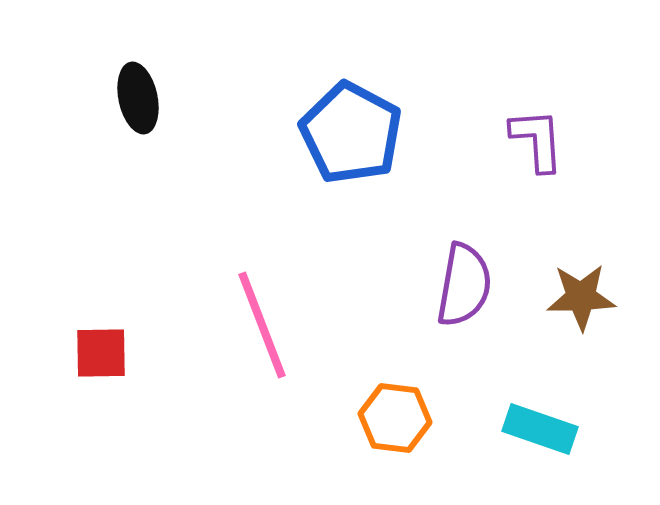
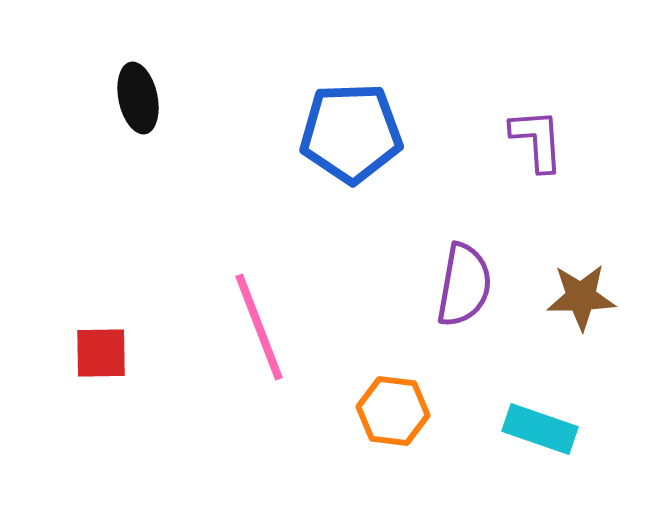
blue pentagon: rotated 30 degrees counterclockwise
pink line: moved 3 px left, 2 px down
orange hexagon: moved 2 px left, 7 px up
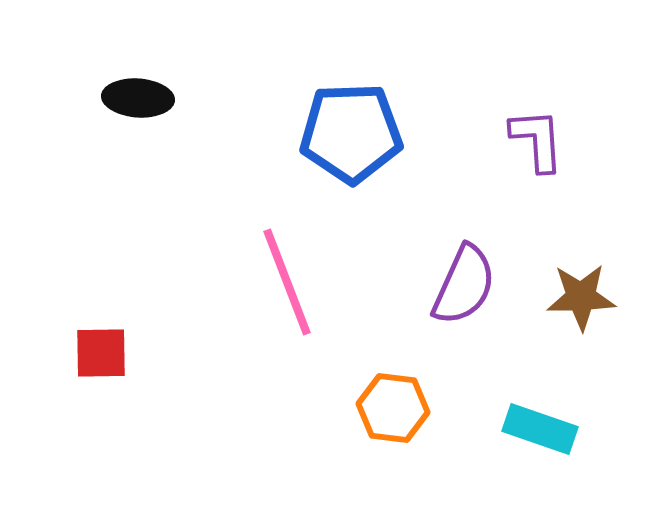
black ellipse: rotated 74 degrees counterclockwise
purple semicircle: rotated 14 degrees clockwise
pink line: moved 28 px right, 45 px up
orange hexagon: moved 3 px up
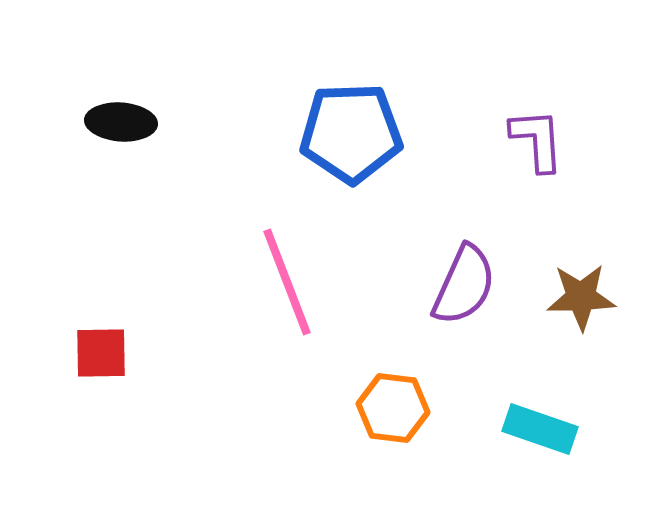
black ellipse: moved 17 px left, 24 px down
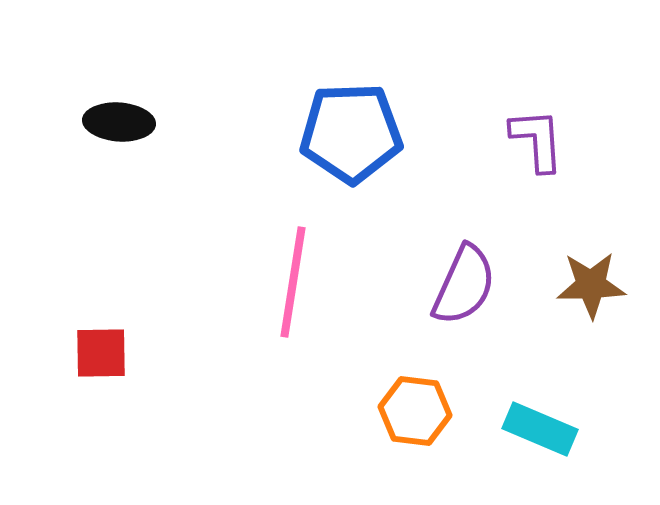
black ellipse: moved 2 px left
pink line: moved 6 px right; rotated 30 degrees clockwise
brown star: moved 10 px right, 12 px up
orange hexagon: moved 22 px right, 3 px down
cyan rectangle: rotated 4 degrees clockwise
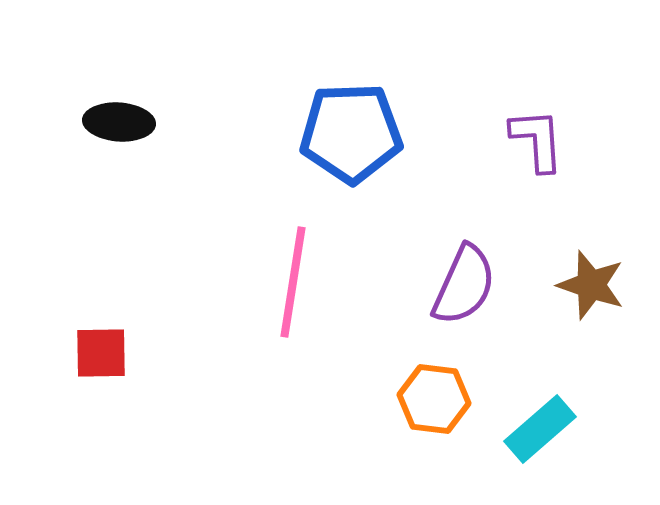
brown star: rotated 20 degrees clockwise
orange hexagon: moved 19 px right, 12 px up
cyan rectangle: rotated 64 degrees counterclockwise
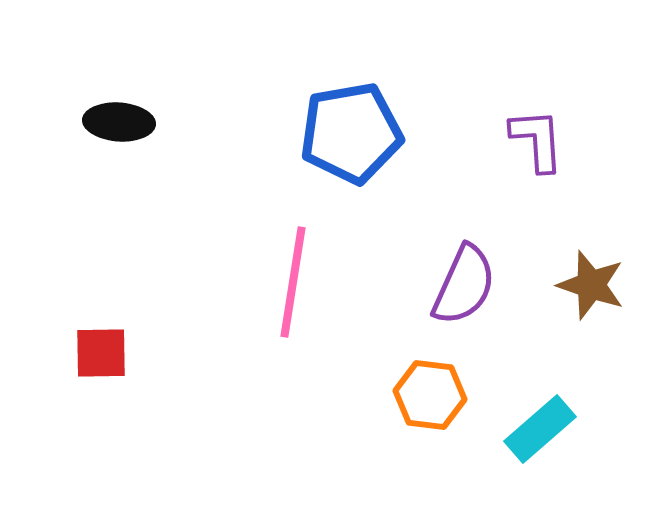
blue pentagon: rotated 8 degrees counterclockwise
orange hexagon: moved 4 px left, 4 px up
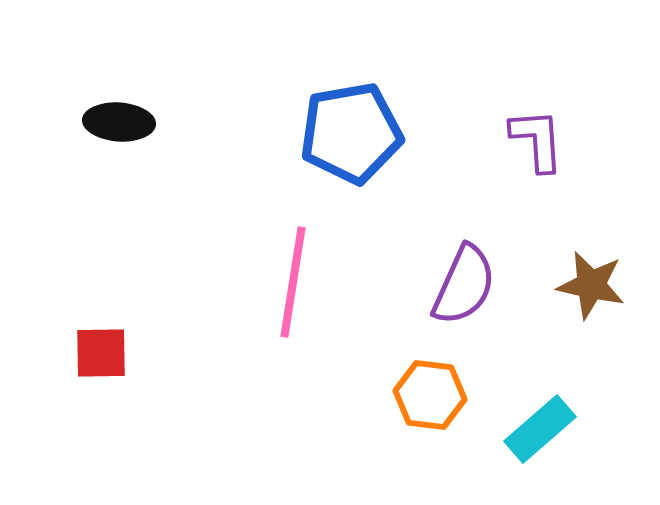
brown star: rotated 6 degrees counterclockwise
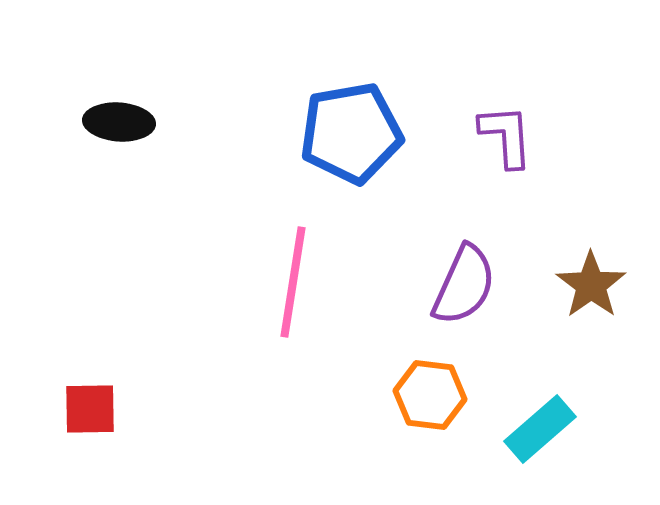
purple L-shape: moved 31 px left, 4 px up
brown star: rotated 24 degrees clockwise
red square: moved 11 px left, 56 px down
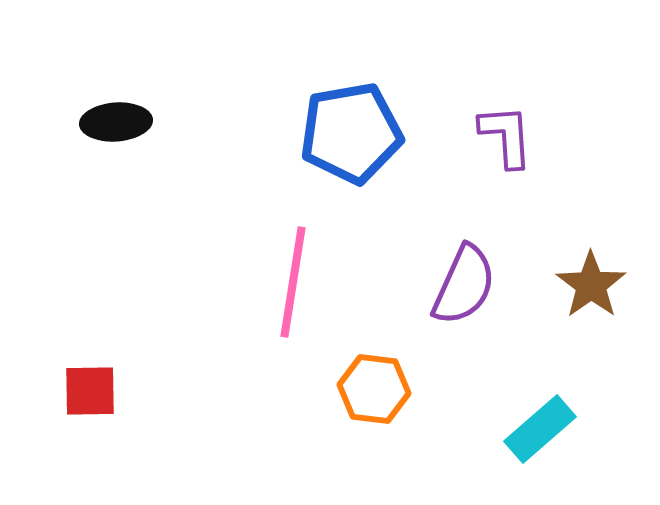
black ellipse: moved 3 px left; rotated 8 degrees counterclockwise
orange hexagon: moved 56 px left, 6 px up
red square: moved 18 px up
